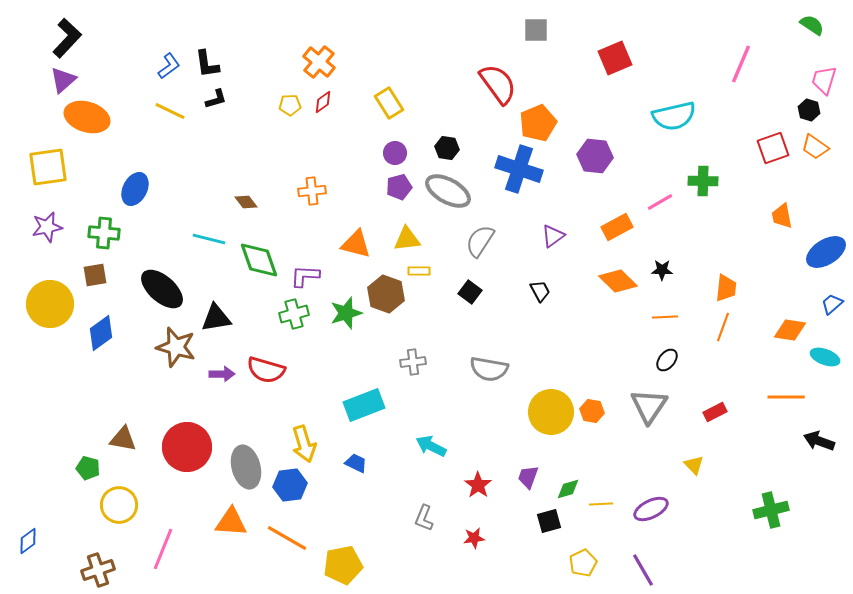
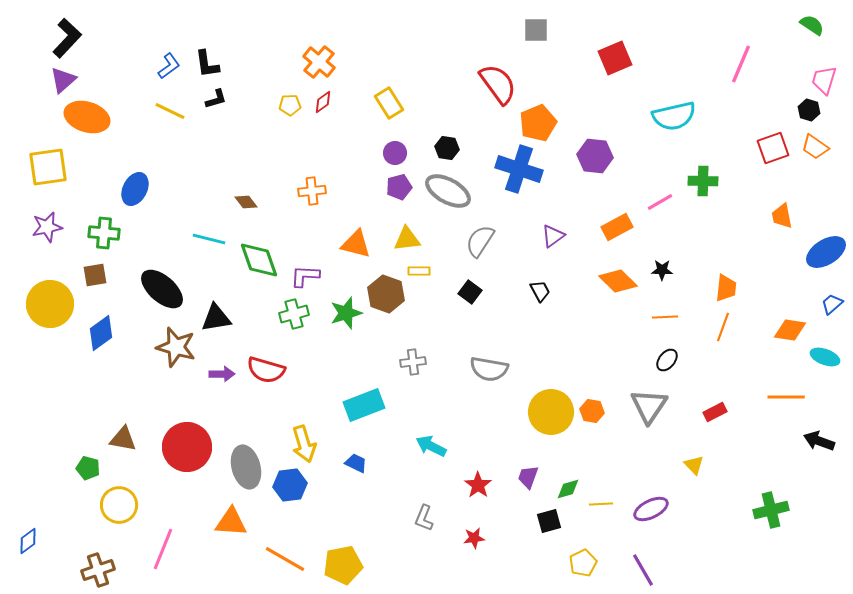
orange line at (287, 538): moved 2 px left, 21 px down
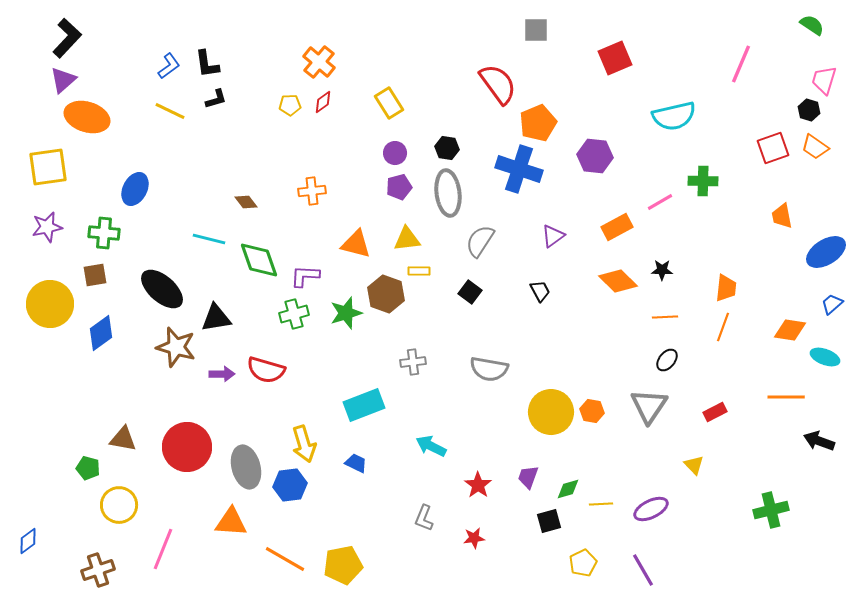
gray ellipse at (448, 191): moved 2 px down; rotated 54 degrees clockwise
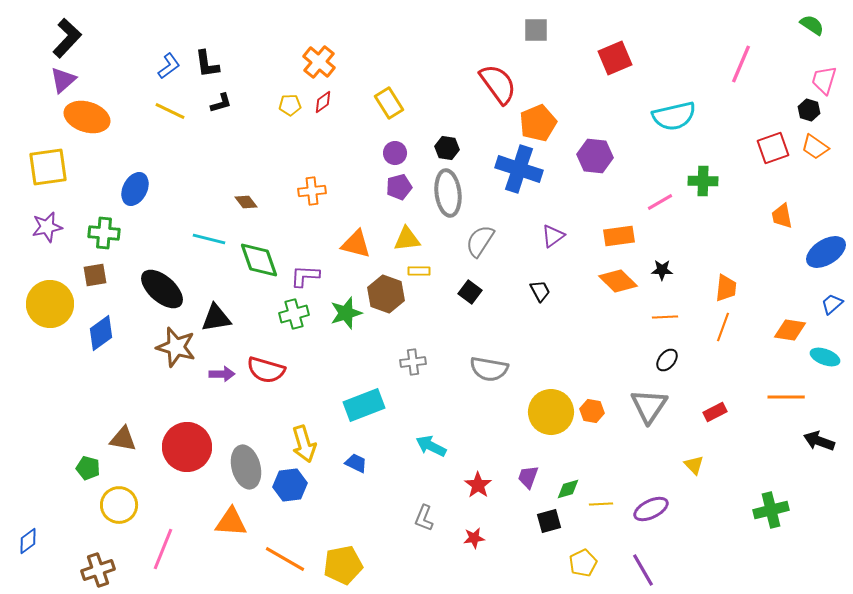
black L-shape at (216, 99): moved 5 px right, 4 px down
orange rectangle at (617, 227): moved 2 px right, 9 px down; rotated 20 degrees clockwise
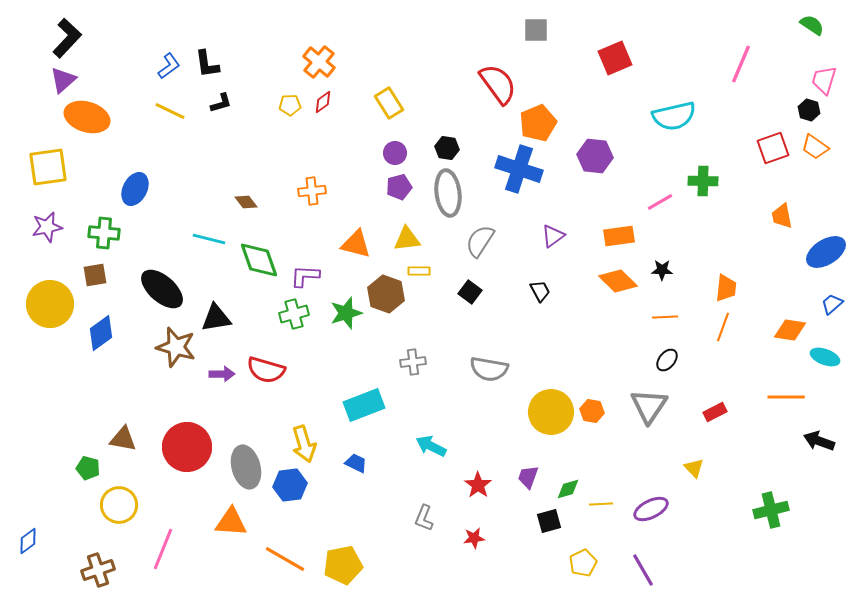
yellow triangle at (694, 465): moved 3 px down
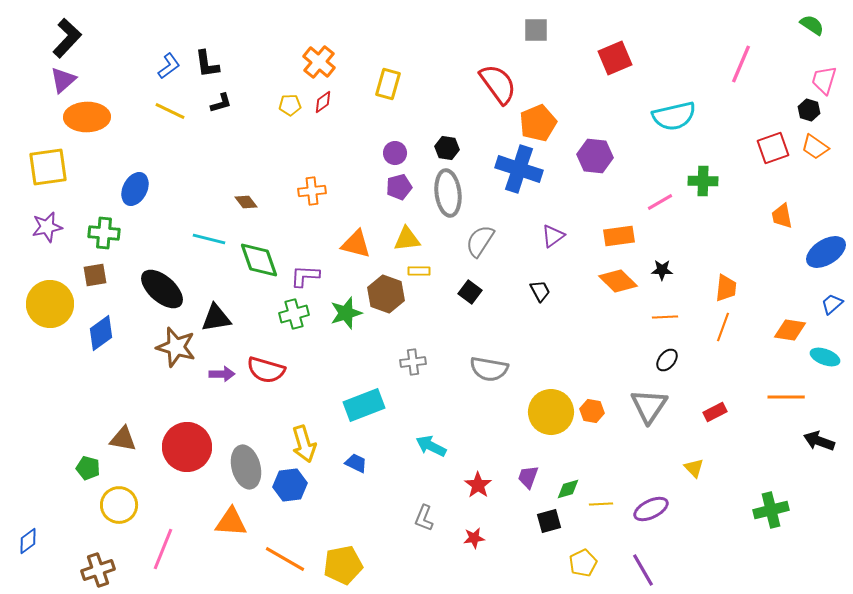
yellow rectangle at (389, 103): moved 1 px left, 19 px up; rotated 48 degrees clockwise
orange ellipse at (87, 117): rotated 18 degrees counterclockwise
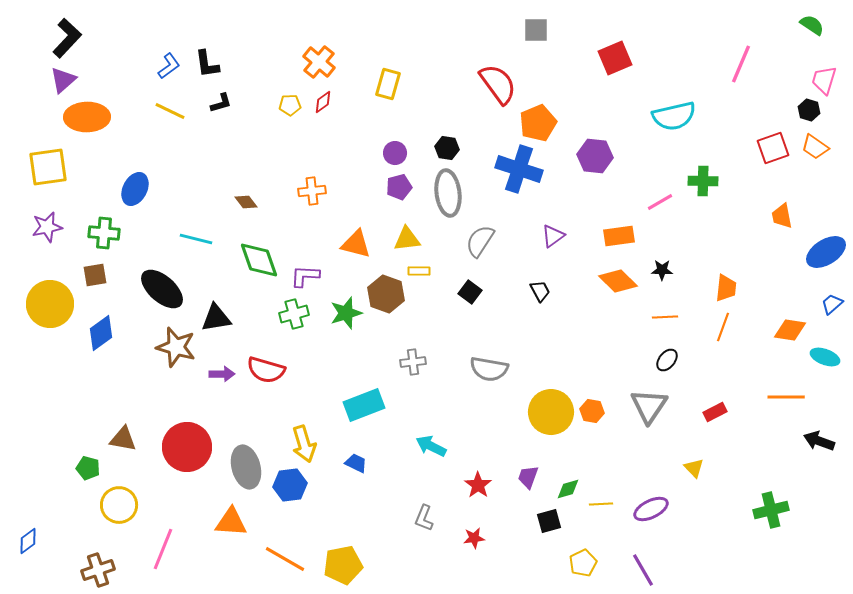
cyan line at (209, 239): moved 13 px left
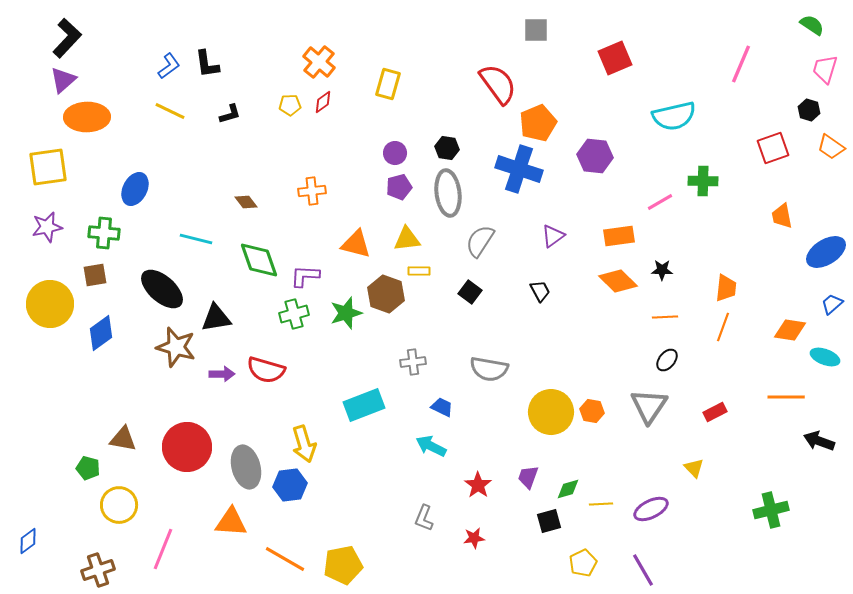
pink trapezoid at (824, 80): moved 1 px right, 11 px up
black L-shape at (221, 103): moved 9 px right, 11 px down
orange trapezoid at (815, 147): moved 16 px right
blue trapezoid at (356, 463): moved 86 px right, 56 px up
